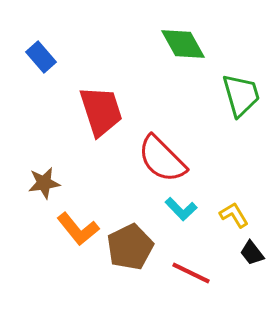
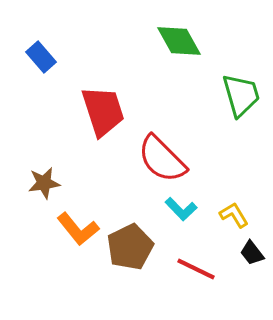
green diamond: moved 4 px left, 3 px up
red trapezoid: moved 2 px right
red line: moved 5 px right, 4 px up
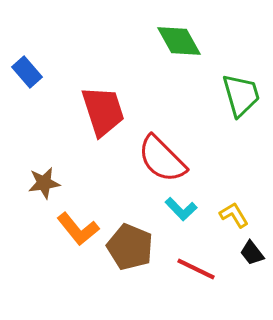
blue rectangle: moved 14 px left, 15 px down
brown pentagon: rotated 24 degrees counterclockwise
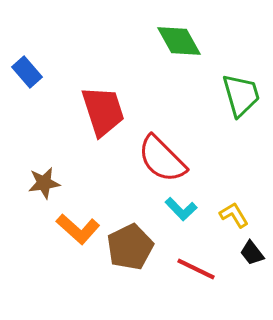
orange L-shape: rotated 9 degrees counterclockwise
brown pentagon: rotated 24 degrees clockwise
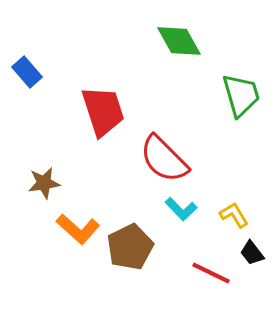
red semicircle: moved 2 px right
red line: moved 15 px right, 4 px down
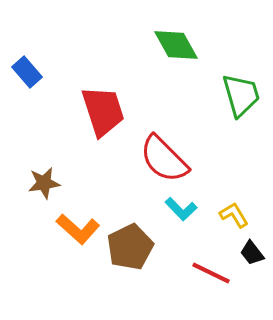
green diamond: moved 3 px left, 4 px down
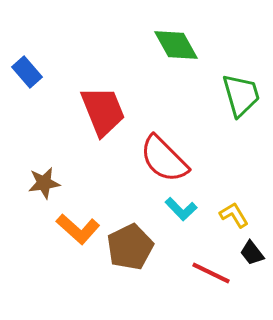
red trapezoid: rotated 4 degrees counterclockwise
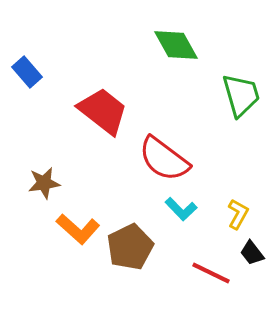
red trapezoid: rotated 30 degrees counterclockwise
red semicircle: rotated 8 degrees counterclockwise
yellow L-shape: moved 4 px right, 1 px up; rotated 60 degrees clockwise
